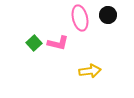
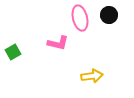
black circle: moved 1 px right
green square: moved 21 px left, 9 px down; rotated 14 degrees clockwise
yellow arrow: moved 2 px right, 5 px down
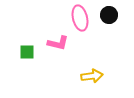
green square: moved 14 px right; rotated 28 degrees clockwise
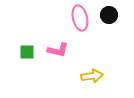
pink L-shape: moved 7 px down
